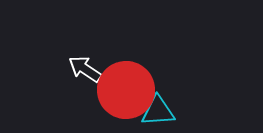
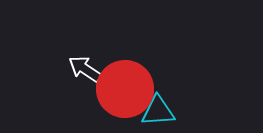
red circle: moved 1 px left, 1 px up
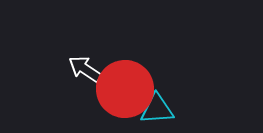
cyan triangle: moved 1 px left, 2 px up
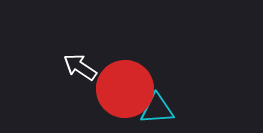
white arrow: moved 5 px left, 2 px up
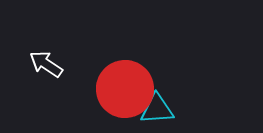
white arrow: moved 34 px left, 3 px up
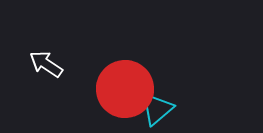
cyan triangle: rotated 36 degrees counterclockwise
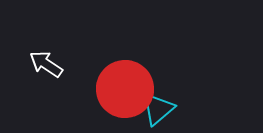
cyan triangle: moved 1 px right
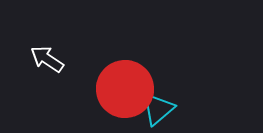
white arrow: moved 1 px right, 5 px up
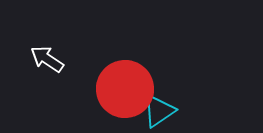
cyan triangle: moved 1 px right, 2 px down; rotated 6 degrees clockwise
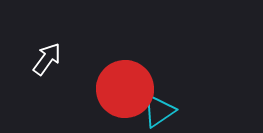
white arrow: rotated 92 degrees clockwise
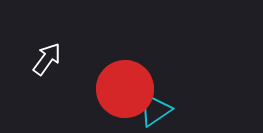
cyan triangle: moved 4 px left, 1 px up
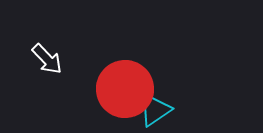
white arrow: rotated 100 degrees clockwise
